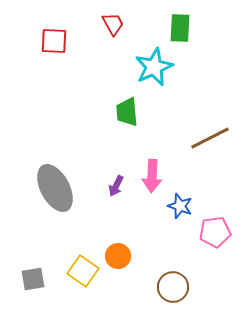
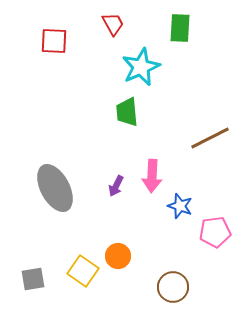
cyan star: moved 13 px left
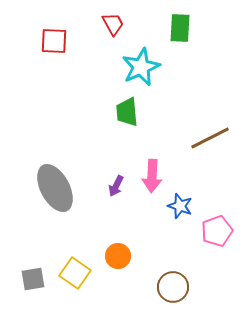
pink pentagon: moved 2 px right, 1 px up; rotated 12 degrees counterclockwise
yellow square: moved 8 px left, 2 px down
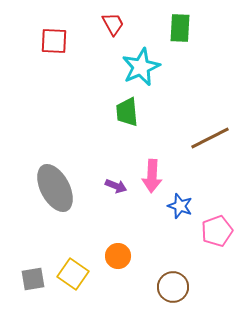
purple arrow: rotated 95 degrees counterclockwise
yellow square: moved 2 px left, 1 px down
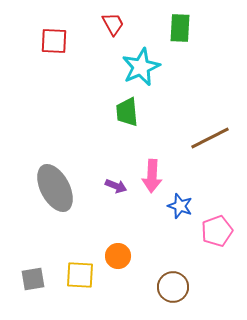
yellow square: moved 7 px right, 1 px down; rotated 32 degrees counterclockwise
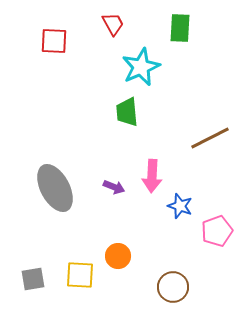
purple arrow: moved 2 px left, 1 px down
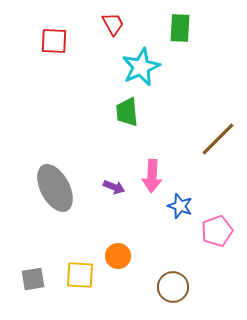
brown line: moved 8 px right, 1 px down; rotated 18 degrees counterclockwise
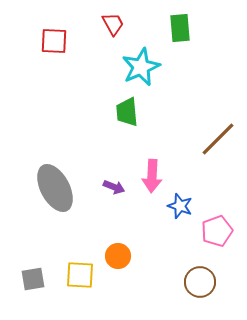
green rectangle: rotated 8 degrees counterclockwise
brown circle: moved 27 px right, 5 px up
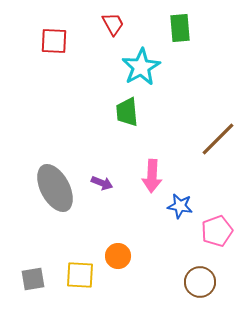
cyan star: rotated 6 degrees counterclockwise
purple arrow: moved 12 px left, 4 px up
blue star: rotated 10 degrees counterclockwise
